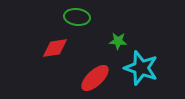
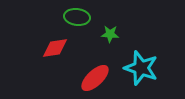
green star: moved 8 px left, 7 px up
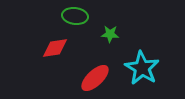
green ellipse: moved 2 px left, 1 px up
cyan star: moved 1 px right; rotated 12 degrees clockwise
